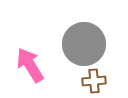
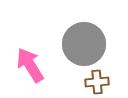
brown cross: moved 3 px right, 1 px down
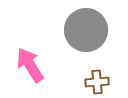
gray circle: moved 2 px right, 14 px up
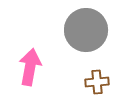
pink arrow: moved 2 px down; rotated 42 degrees clockwise
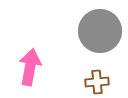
gray circle: moved 14 px right, 1 px down
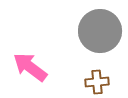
pink arrow: rotated 63 degrees counterclockwise
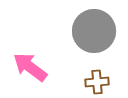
gray circle: moved 6 px left
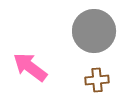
brown cross: moved 2 px up
